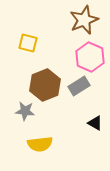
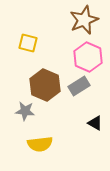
pink hexagon: moved 2 px left
brown hexagon: rotated 16 degrees counterclockwise
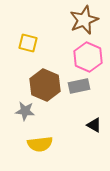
gray rectangle: rotated 20 degrees clockwise
black triangle: moved 1 px left, 2 px down
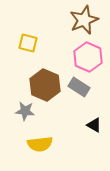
gray rectangle: moved 1 px down; rotated 45 degrees clockwise
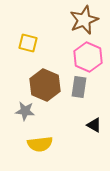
gray rectangle: rotated 65 degrees clockwise
